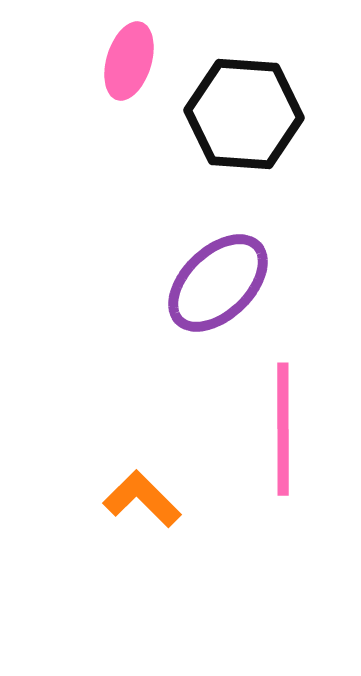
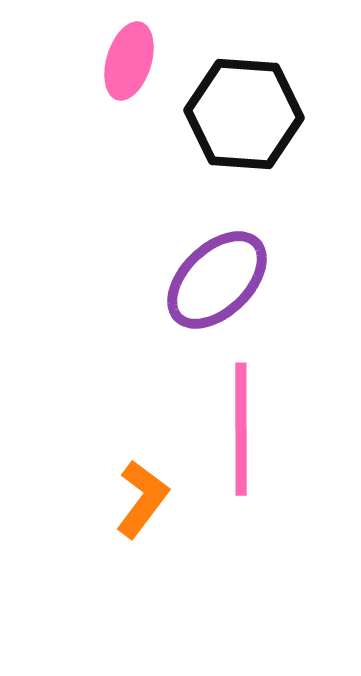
purple ellipse: moved 1 px left, 3 px up
pink line: moved 42 px left
orange L-shape: rotated 82 degrees clockwise
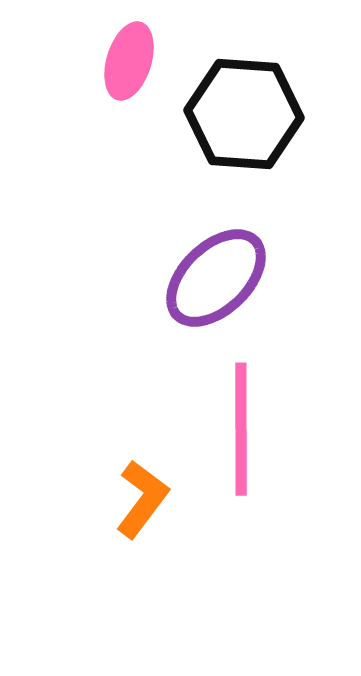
purple ellipse: moved 1 px left, 2 px up
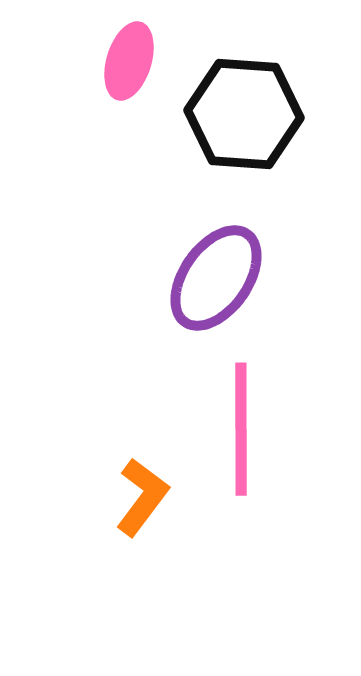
purple ellipse: rotated 11 degrees counterclockwise
orange L-shape: moved 2 px up
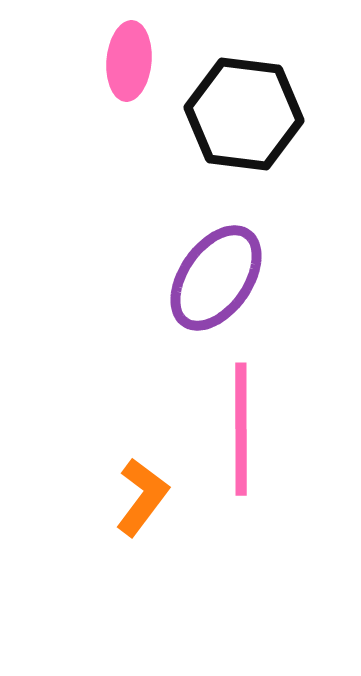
pink ellipse: rotated 12 degrees counterclockwise
black hexagon: rotated 3 degrees clockwise
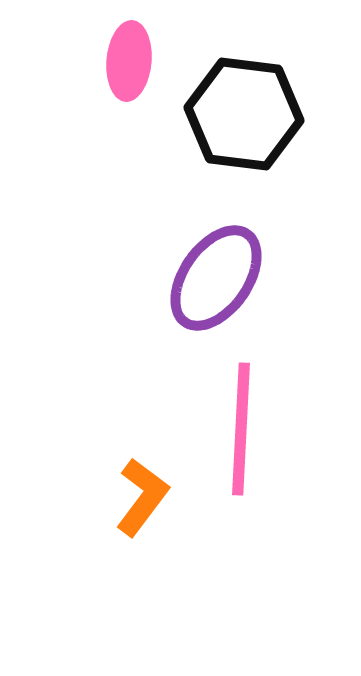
pink line: rotated 3 degrees clockwise
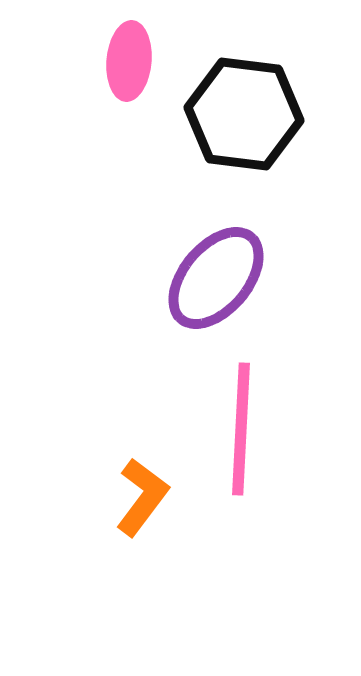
purple ellipse: rotated 5 degrees clockwise
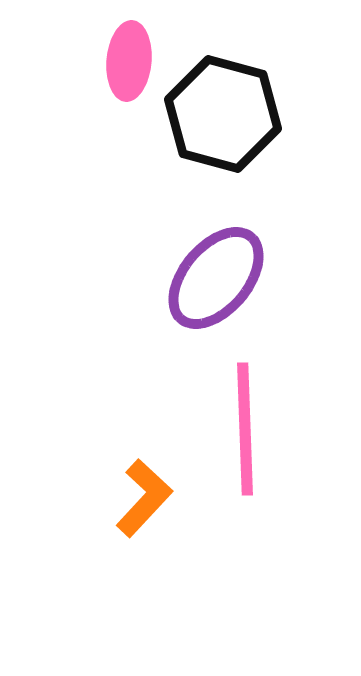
black hexagon: moved 21 px left; rotated 8 degrees clockwise
pink line: moved 4 px right; rotated 5 degrees counterclockwise
orange L-shape: moved 2 px right, 1 px down; rotated 6 degrees clockwise
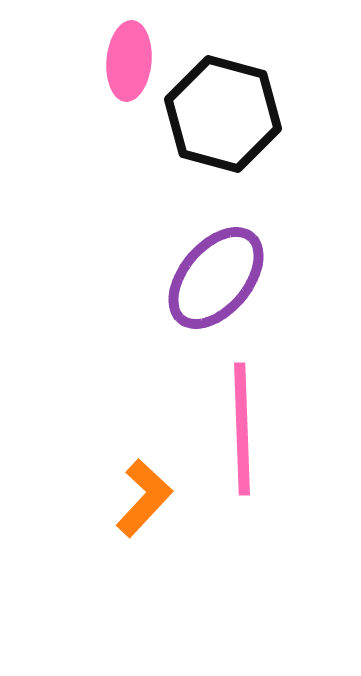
pink line: moved 3 px left
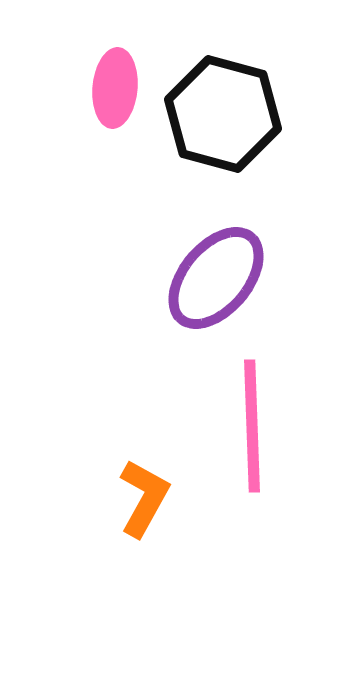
pink ellipse: moved 14 px left, 27 px down
pink line: moved 10 px right, 3 px up
orange L-shape: rotated 14 degrees counterclockwise
